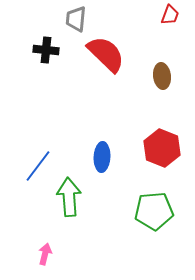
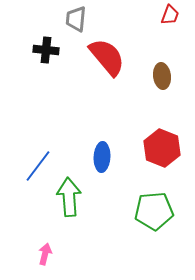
red semicircle: moved 1 px right, 3 px down; rotated 6 degrees clockwise
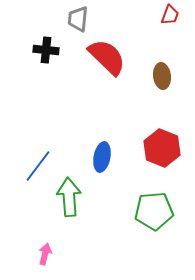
gray trapezoid: moved 2 px right
red semicircle: rotated 6 degrees counterclockwise
blue ellipse: rotated 8 degrees clockwise
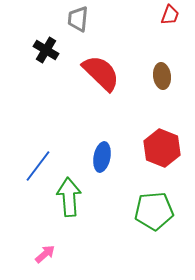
black cross: rotated 25 degrees clockwise
red semicircle: moved 6 px left, 16 px down
pink arrow: rotated 35 degrees clockwise
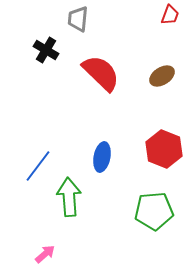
brown ellipse: rotated 65 degrees clockwise
red hexagon: moved 2 px right, 1 px down
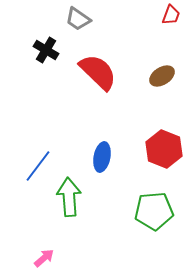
red trapezoid: moved 1 px right
gray trapezoid: rotated 60 degrees counterclockwise
red semicircle: moved 3 px left, 1 px up
pink arrow: moved 1 px left, 4 px down
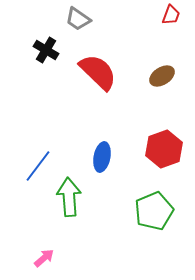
red hexagon: rotated 18 degrees clockwise
green pentagon: rotated 18 degrees counterclockwise
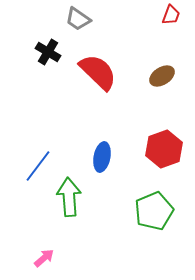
black cross: moved 2 px right, 2 px down
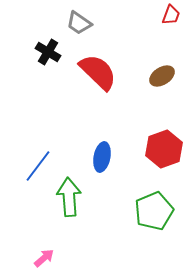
gray trapezoid: moved 1 px right, 4 px down
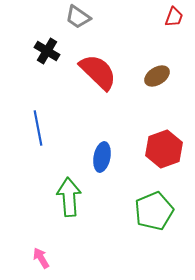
red trapezoid: moved 3 px right, 2 px down
gray trapezoid: moved 1 px left, 6 px up
black cross: moved 1 px left, 1 px up
brown ellipse: moved 5 px left
blue line: moved 38 px up; rotated 48 degrees counterclockwise
pink arrow: moved 3 px left; rotated 80 degrees counterclockwise
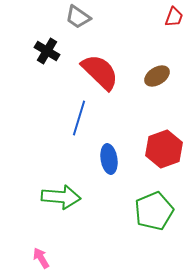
red semicircle: moved 2 px right
blue line: moved 41 px right, 10 px up; rotated 28 degrees clockwise
blue ellipse: moved 7 px right, 2 px down; rotated 20 degrees counterclockwise
green arrow: moved 8 px left; rotated 99 degrees clockwise
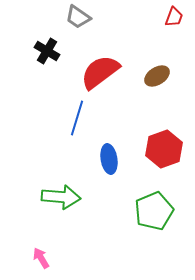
red semicircle: rotated 81 degrees counterclockwise
blue line: moved 2 px left
